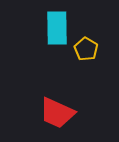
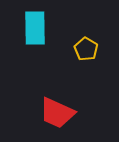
cyan rectangle: moved 22 px left
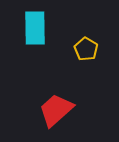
red trapezoid: moved 1 px left, 3 px up; rotated 114 degrees clockwise
